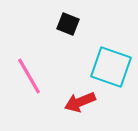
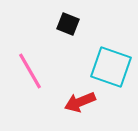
pink line: moved 1 px right, 5 px up
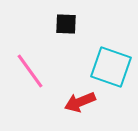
black square: moved 2 px left; rotated 20 degrees counterclockwise
pink line: rotated 6 degrees counterclockwise
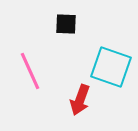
pink line: rotated 12 degrees clockwise
red arrow: moved 2 px up; rotated 48 degrees counterclockwise
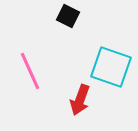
black square: moved 2 px right, 8 px up; rotated 25 degrees clockwise
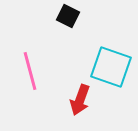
pink line: rotated 9 degrees clockwise
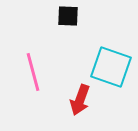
black square: rotated 25 degrees counterclockwise
pink line: moved 3 px right, 1 px down
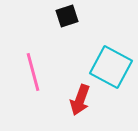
black square: moved 1 px left; rotated 20 degrees counterclockwise
cyan square: rotated 9 degrees clockwise
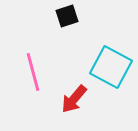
red arrow: moved 6 px left, 1 px up; rotated 20 degrees clockwise
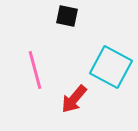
black square: rotated 30 degrees clockwise
pink line: moved 2 px right, 2 px up
